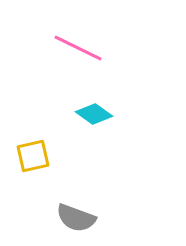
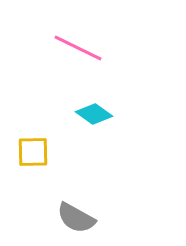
yellow square: moved 4 px up; rotated 12 degrees clockwise
gray semicircle: rotated 9 degrees clockwise
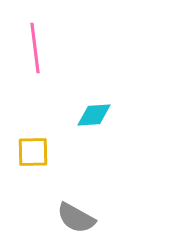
pink line: moved 43 px left; rotated 57 degrees clockwise
cyan diamond: moved 1 px down; rotated 39 degrees counterclockwise
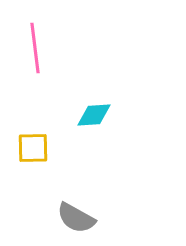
yellow square: moved 4 px up
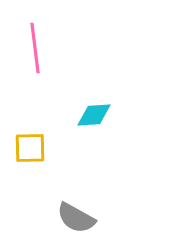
yellow square: moved 3 px left
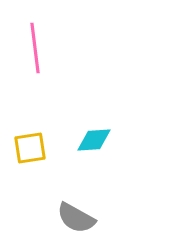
cyan diamond: moved 25 px down
yellow square: rotated 8 degrees counterclockwise
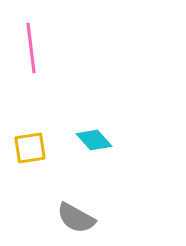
pink line: moved 4 px left
cyan diamond: rotated 51 degrees clockwise
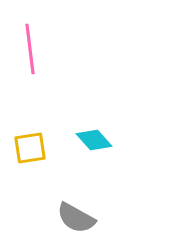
pink line: moved 1 px left, 1 px down
